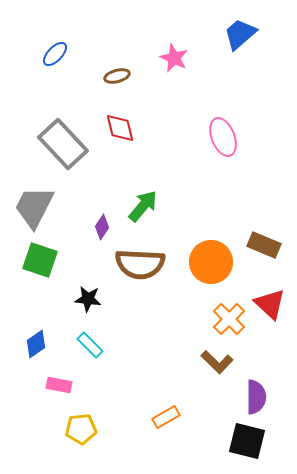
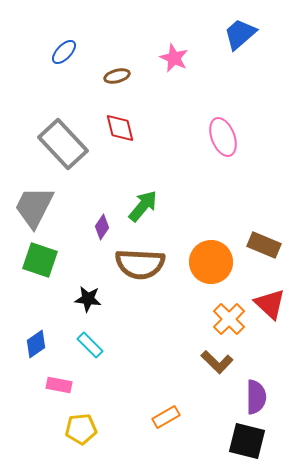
blue ellipse: moved 9 px right, 2 px up
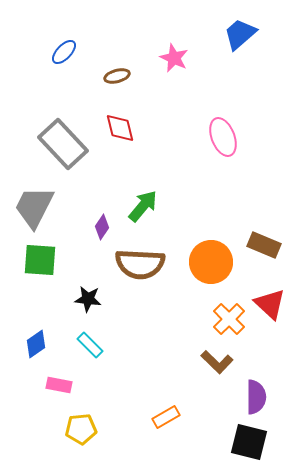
green square: rotated 15 degrees counterclockwise
black square: moved 2 px right, 1 px down
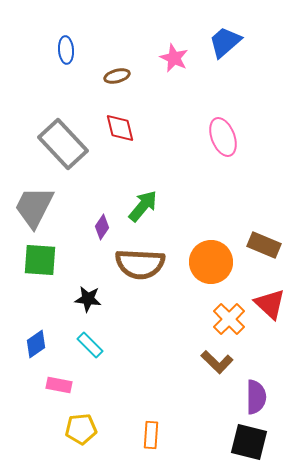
blue trapezoid: moved 15 px left, 8 px down
blue ellipse: moved 2 px right, 2 px up; rotated 48 degrees counterclockwise
orange rectangle: moved 15 px left, 18 px down; rotated 56 degrees counterclockwise
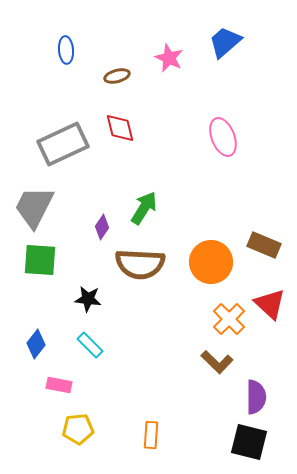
pink star: moved 5 px left
gray rectangle: rotated 72 degrees counterclockwise
green arrow: moved 1 px right, 2 px down; rotated 8 degrees counterclockwise
blue diamond: rotated 16 degrees counterclockwise
yellow pentagon: moved 3 px left
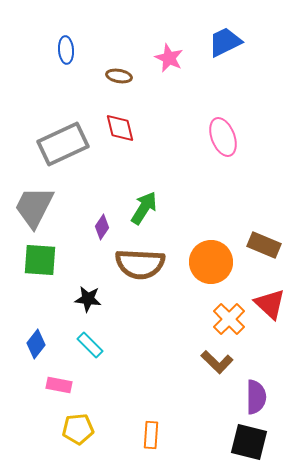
blue trapezoid: rotated 15 degrees clockwise
brown ellipse: moved 2 px right; rotated 25 degrees clockwise
